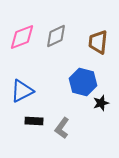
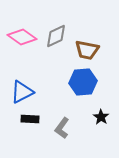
pink diamond: rotated 56 degrees clockwise
brown trapezoid: moved 11 px left, 8 px down; rotated 85 degrees counterclockwise
blue hexagon: rotated 20 degrees counterclockwise
blue triangle: moved 1 px down
black star: moved 14 px down; rotated 21 degrees counterclockwise
black rectangle: moved 4 px left, 2 px up
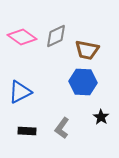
blue hexagon: rotated 8 degrees clockwise
blue triangle: moved 2 px left
black rectangle: moved 3 px left, 12 px down
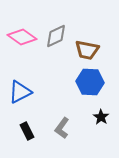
blue hexagon: moved 7 px right
black rectangle: rotated 60 degrees clockwise
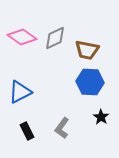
gray diamond: moved 1 px left, 2 px down
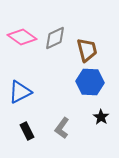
brown trapezoid: rotated 115 degrees counterclockwise
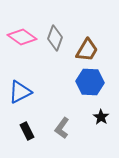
gray diamond: rotated 45 degrees counterclockwise
brown trapezoid: rotated 45 degrees clockwise
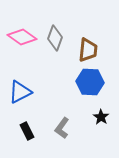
brown trapezoid: moved 1 px right; rotated 25 degrees counterclockwise
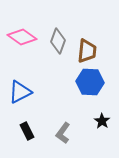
gray diamond: moved 3 px right, 3 px down
brown trapezoid: moved 1 px left, 1 px down
black star: moved 1 px right, 4 px down
gray L-shape: moved 1 px right, 5 px down
